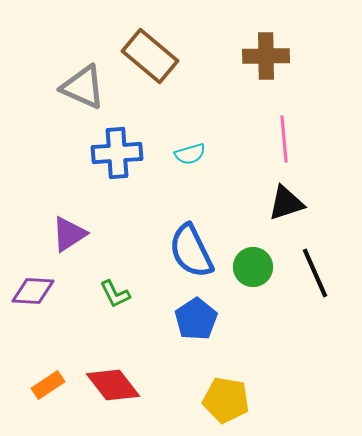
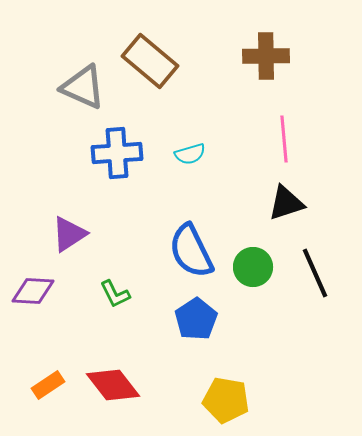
brown rectangle: moved 5 px down
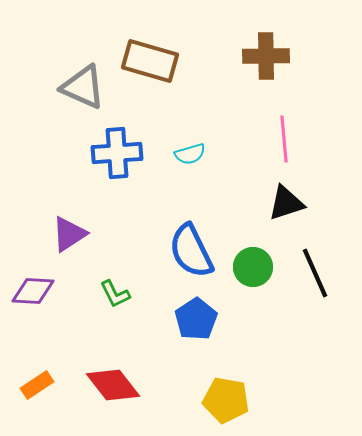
brown rectangle: rotated 24 degrees counterclockwise
orange rectangle: moved 11 px left
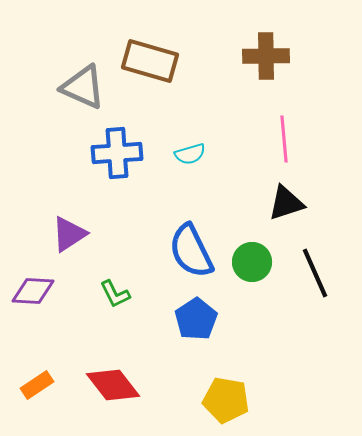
green circle: moved 1 px left, 5 px up
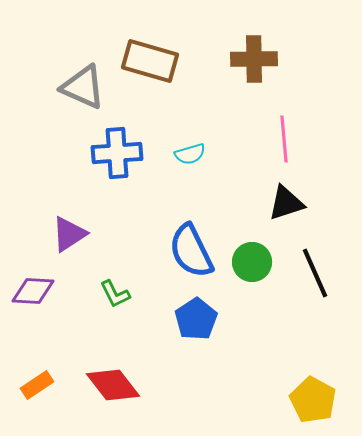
brown cross: moved 12 px left, 3 px down
yellow pentagon: moved 87 px right; rotated 18 degrees clockwise
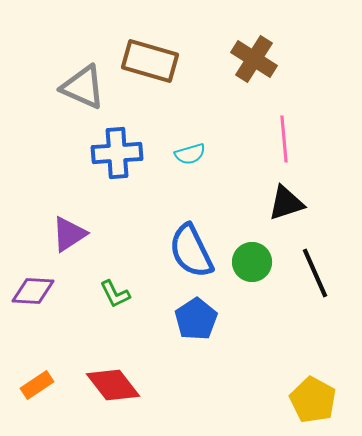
brown cross: rotated 33 degrees clockwise
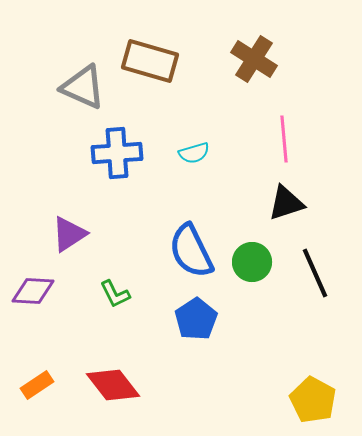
cyan semicircle: moved 4 px right, 1 px up
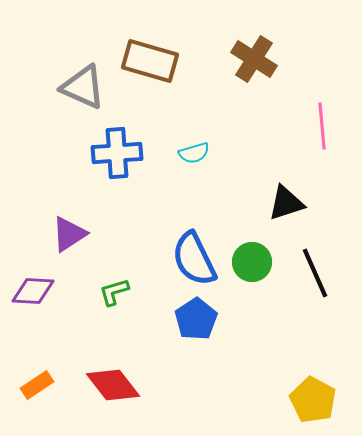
pink line: moved 38 px right, 13 px up
blue semicircle: moved 3 px right, 8 px down
green L-shape: moved 1 px left, 2 px up; rotated 100 degrees clockwise
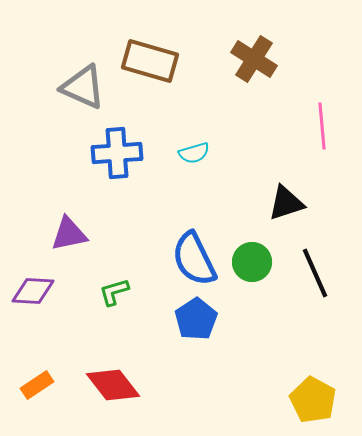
purple triangle: rotated 21 degrees clockwise
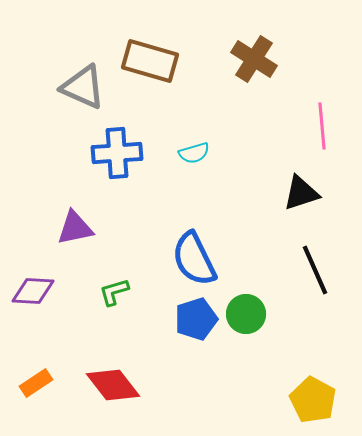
black triangle: moved 15 px right, 10 px up
purple triangle: moved 6 px right, 6 px up
green circle: moved 6 px left, 52 px down
black line: moved 3 px up
blue pentagon: rotated 15 degrees clockwise
orange rectangle: moved 1 px left, 2 px up
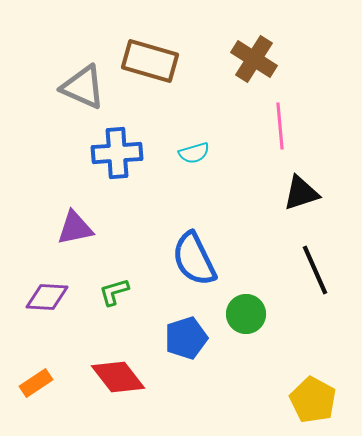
pink line: moved 42 px left
purple diamond: moved 14 px right, 6 px down
blue pentagon: moved 10 px left, 19 px down
red diamond: moved 5 px right, 8 px up
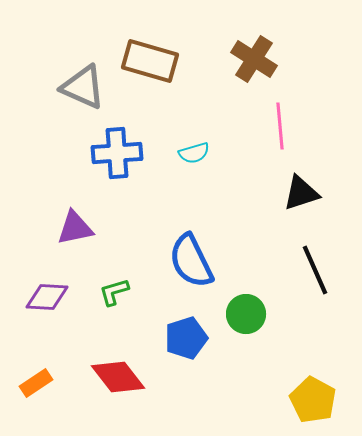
blue semicircle: moved 3 px left, 2 px down
